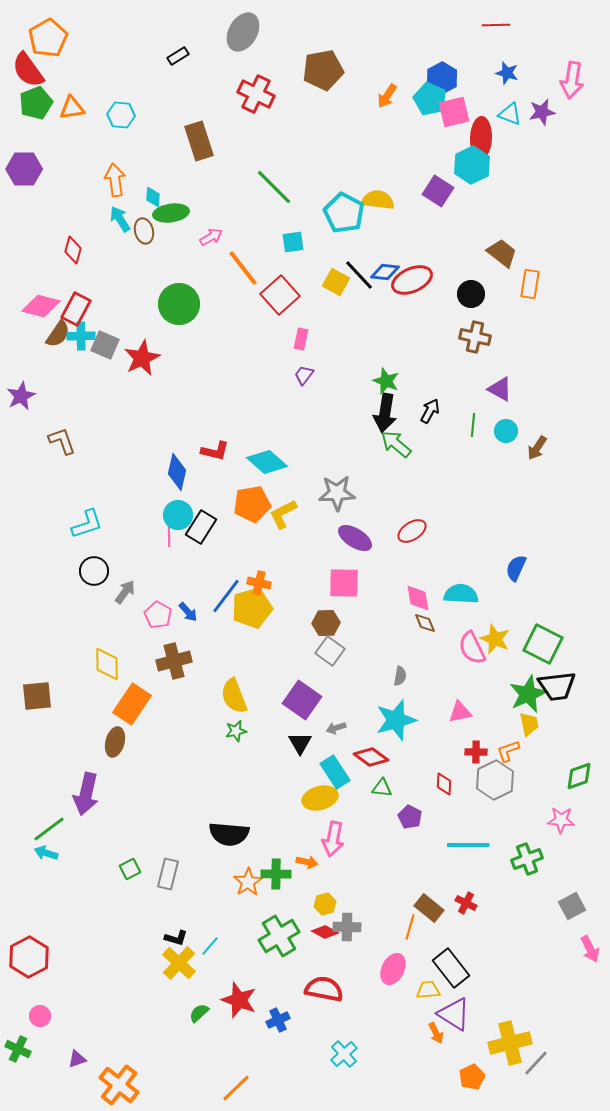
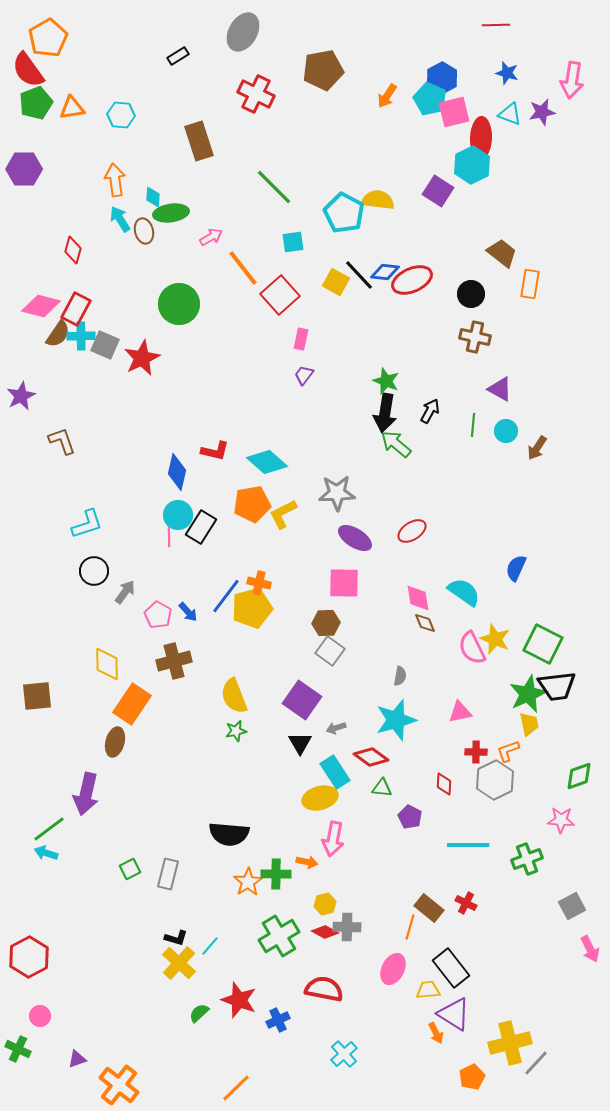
cyan semicircle at (461, 594): moved 3 px right, 2 px up; rotated 32 degrees clockwise
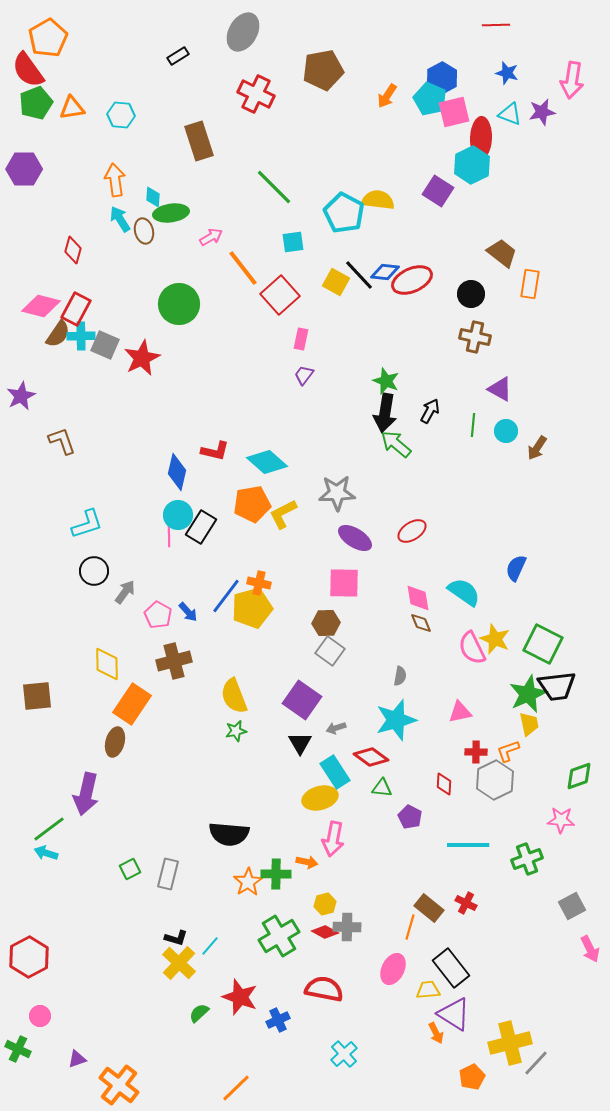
brown diamond at (425, 623): moved 4 px left
red star at (239, 1000): moved 1 px right, 3 px up
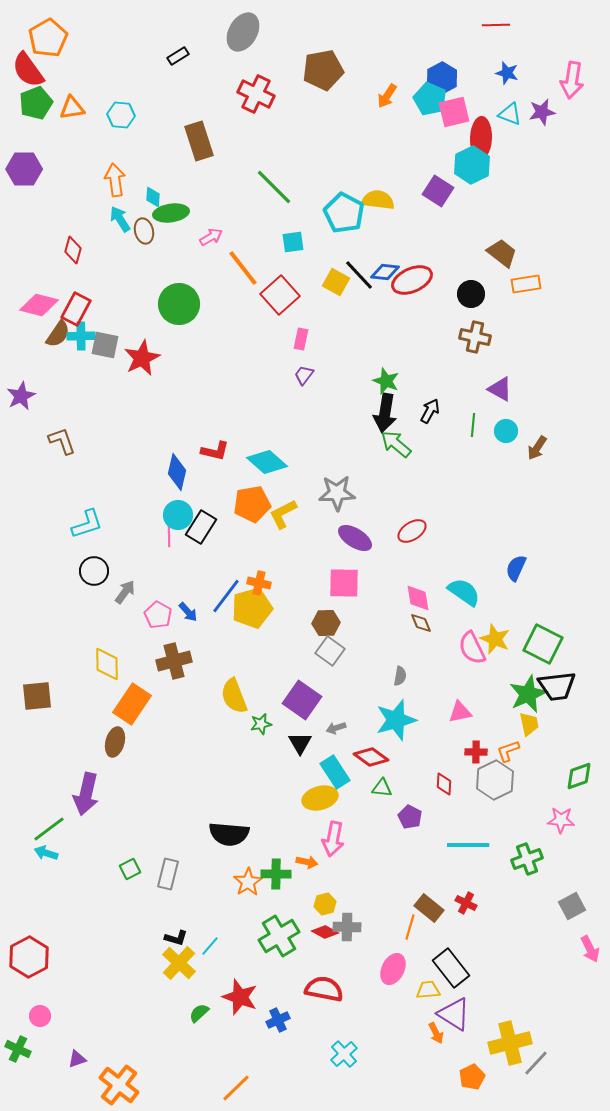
orange rectangle at (530, 284): moved 4 px left; rotated 72 degrees clockwise
pink diamond at (41, 306): moved 2 px left, 1 px up
gray square at (105, 345): rotated 12 degrees counterclockwise
green star at (236, 731): moved 25 px right, 7 px up
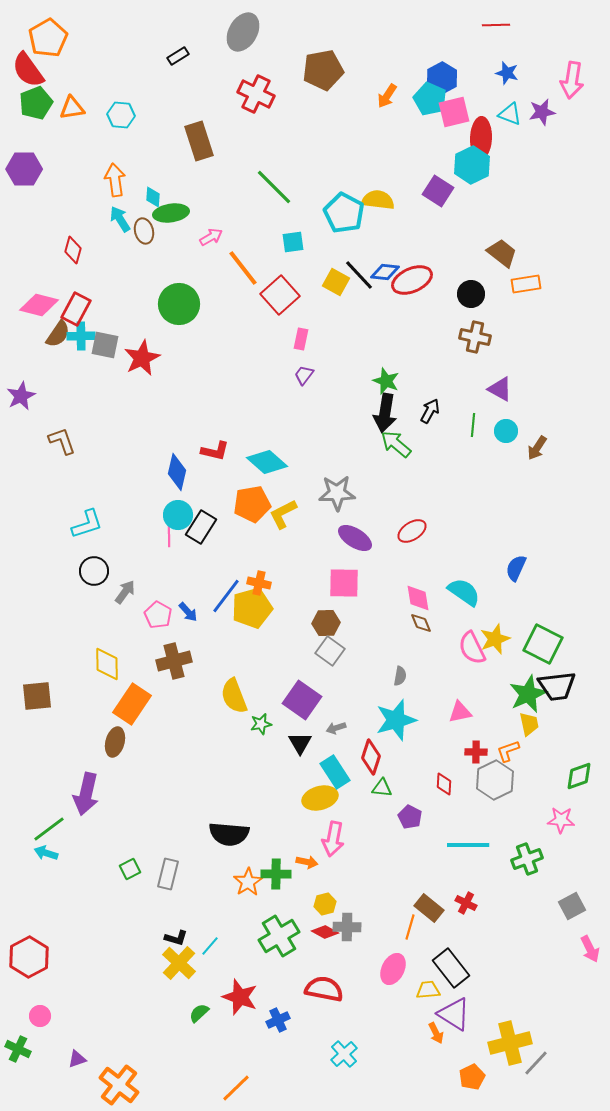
yellow star at (495, 639): rotated 28 degrees clockwise
red diamond at (371, 757): rotated 72 degrees clockwise
